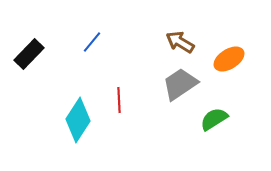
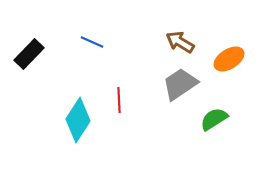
blue line: rotated 75 degrees clockwise
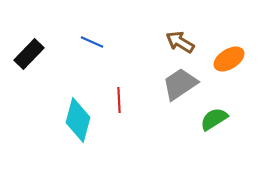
cyan diamond: rotated 18 degrees counterclockwise
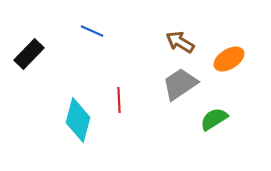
blue line: moved 11 px up
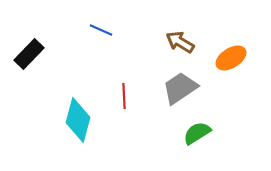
blue line: moved 9 px right, 1 px up
orange ellipse: moved 2 px right, 1 px up
gray trapezoid: moved 4 px down
red line: moved 5 px right, 4 px up
green semicircle: moved 17 px left, 14 px down
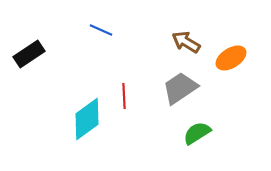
brown arrow: moved 6 px right
black rectangle: rotated 12 degrees clockwise
cyan diamond: moved 9 px right, 1 px up; rotated 39 degrees clockwise
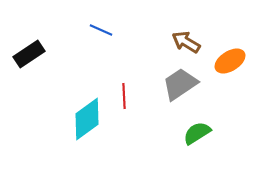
orange ellipse: moved 1 px left, 3 px down
gray trapezoid: moved 4 px up
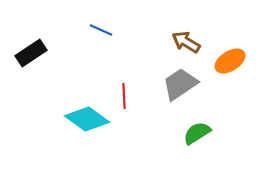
black rectangle: moved 2 px right, 1 px up
cyan diamond: rotated 72 degrees clockwise
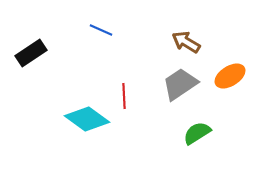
orange ellipse: moved 15 px down
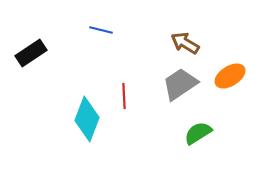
blue line: rotated 10 degrees counterclockwise
brown arrow: moved 1 px left, 1 px down
cyan diamond: rotated 75 degrees clockwise
green semicircle: moved 1 px right
